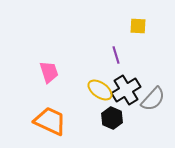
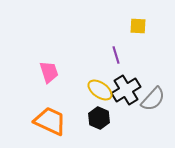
black hexagon: moved 13 px left
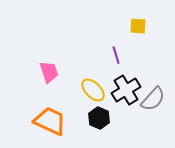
yellow ellipse: moved 7 px left; rotated 10 degrees clockwise
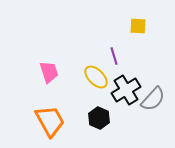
purple line: moved 2 px left, 1 px down
yellow ellipse: moved 3 px right, 13 px up
orange trapezoid: rotated 36 degrees clockwise
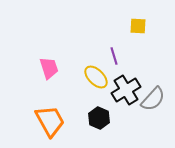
pink trapezoid: moved 4 px up
